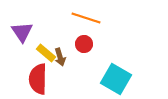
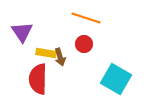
yellow rectangle: rotated 30 degrees counterclockwise
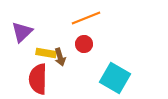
orange line: rotated 40 degrees counterclockwise
purple triangle: rotated 20 degrees clockwise
cyan square: moved 1 px left, 1 px up
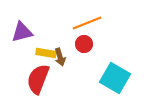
orange line: moved 1 px right, 5 px down
purple triangle: rotated 30 degrees clockwise
red semicircle: rotated 20 degrees clockwise
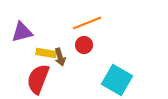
red circle: moved 1 px down
cyan square: moved 2 px right, 2 px down
